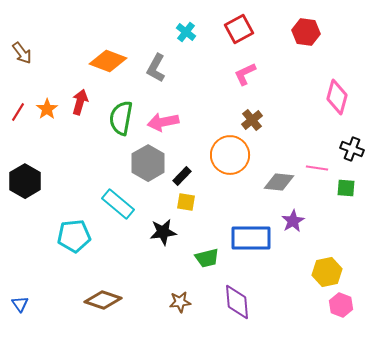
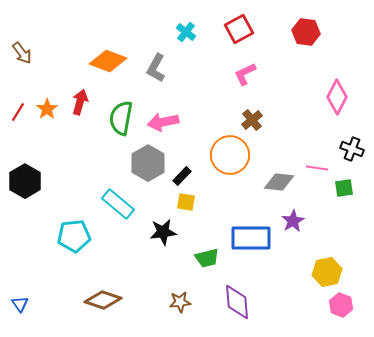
pink diamond: rotated 12 degrees clockwise
green square: moved 2 px left; rotated 12 degrees counterclockwise
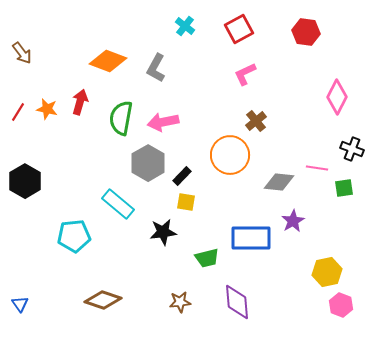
cyan cross: moved 1 px left, 6 px up
orange star: rotated 25 degrees counterclockwise
brown cross: moved 4 px right, 1 px down
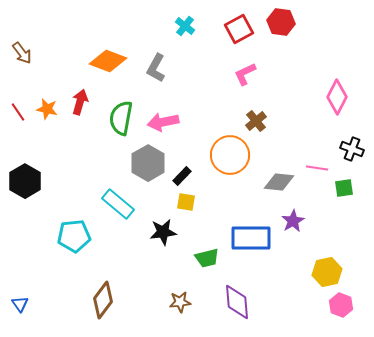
red hexagon: moved 25 px left, 10 px up
red line: rotated 66 degrees counterclockwise
brown diamond: rotated 72 degrees counterclockwise
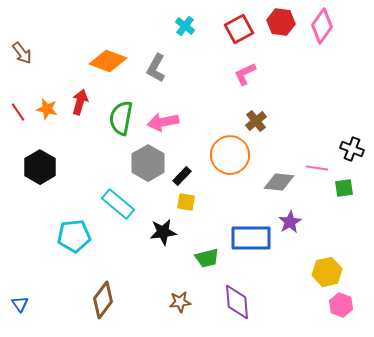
pink diamond: moved 15 px left, 71 px up; rotated 8 degrees clockwise
black hexagon: moved 15 px right, 14 px up
purple star: moved 3 px left, 1 px down
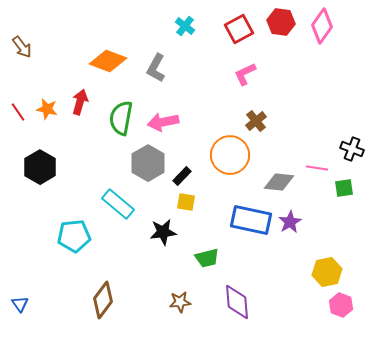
brown arrow: moved 6 px up
blue rectangle: moved 18 px up; rotated 12 degrees clockwise
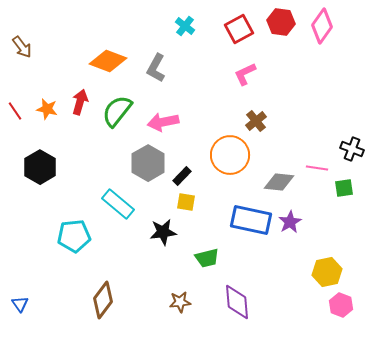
red line: moved 3 px left, 1 px up
green semicircle: moved 4 px left, 7 px up; rotated 28 degrees clockwise
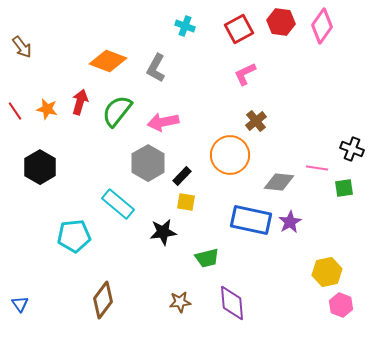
cyan cross: rotated 18 degrees counterclockwise
purple diamond: moved 5 px left, 1 px down
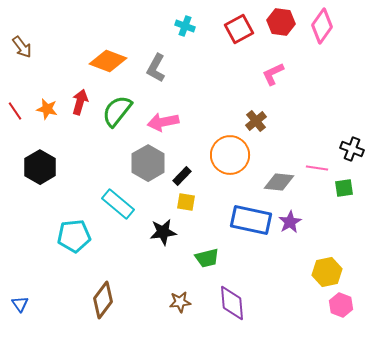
pink L-shape: moved 28 px right
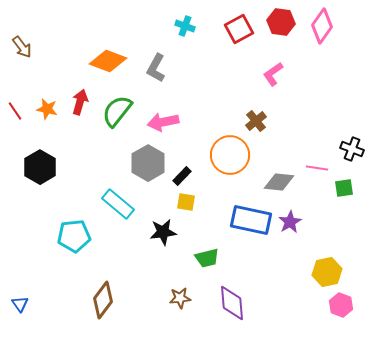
pink L-shape: rotated 10 degrees counterclockwise
brown star: moved 4 px up
